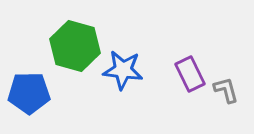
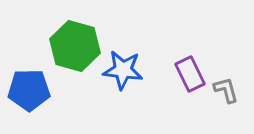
blue pentagon: moved 3 px up
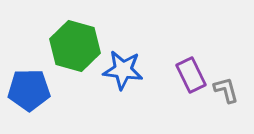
purple rectangle: moved 1 px right, 1 px down
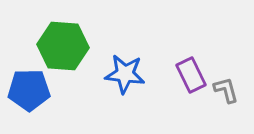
green hexagon: moved 12 px left; rotated 12 degrees counterclockwise
blue star: moved 2 px right, 4 px down
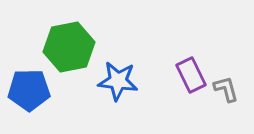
green hexagon: moved 6 px right, 1 px down; rotated 15 degrees counterclockwise
blue star: moved 7 px left, 7 px down
gray L-shape: moved 1 px up
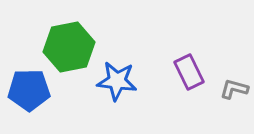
purple rectangle: moved 2 px left, 3 px up
blue star: moved 1 px left
gray L-shape: moved 8 px right; rotated 60 degrees counterclockwise
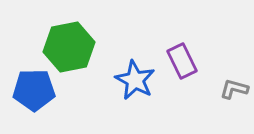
purple rectangle: moved 7 px left, 11 px up
blue star: moved 18 px right, 1 px up; rotated 21 degrees clockwise
blue pentagon: moved 5 px right
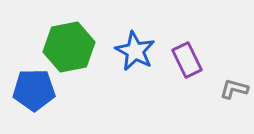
purple rectangle: moved 5 px right, 1 px up
blue star: moved 29 px up
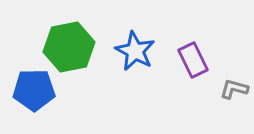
purple rectangle: moved 6 px right
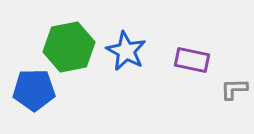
blue star: moved 9 px left
purple rectangle: moved 1 px left; rotated 52 degrees counterclockwise
gray L-shape: rotated 16 degrees counterclockwise
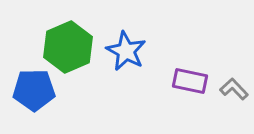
green hexagon: moved 1 px left; rotated 12 degrees counterclockwise
purple rectangle: moved 2 px left, 21 px down
gray L-shape: rotated 48 degrees clockwise
